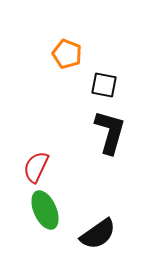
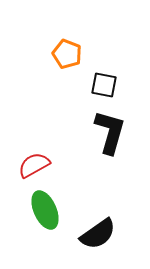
red semicircle: moved 2 px left, 2 px up; rotated 36 degrees clockwise
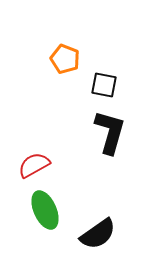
orange pentagon: moved 2 px left, 5 px down
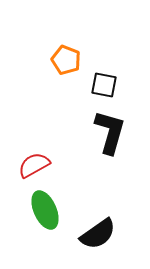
orange pentagon: moved 1 px right, 1 px down
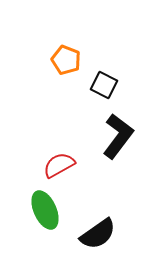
black square: rotated 16 degrees clockwise
black L-shape: moved 8 px right, 4 px down; rotated 21 degrees clockwise
red semicircle: moved 25 px right
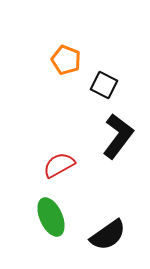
green ellipse: moved 6 px right, 7 px down
black semicircle: moved 10 px right, 1 px down
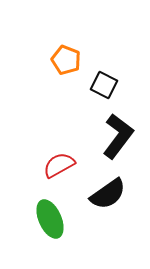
green ellipse: moved 1 px left, 2 px down
black semicircle: moved 41 px up
